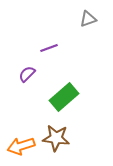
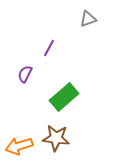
purple line: rotated 42 degrees counterclockwise
purple semicircle: moved 2 px left; rotated 18 degrees counterclockwise
orange arrow: moved 2 px left
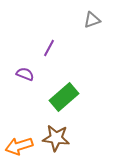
gray triangle: moved 4 px right, 1 px down
purple semicircle: rotated 84 degrees clockwise
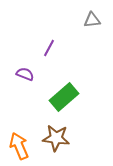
gray triangle: rotated 12 degrees clockwise
orange arrow: rotated 84 degrees clockwise
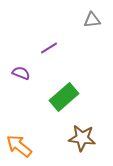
purple line: rotated 30 degrees clockwise
purple semicircle: moved 4 px left, 1 px up
brown star: moved 26 px right
orange arrow: rotated 28 degrees counterclockwise
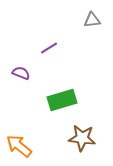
green rectangle: moved 2 px left, 3 px down; rotated 24 degrees clockwise
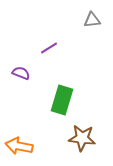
green rectangle: rotated 56 degrees counterclockwise
orange arrow: rotated 28 degrees counterclockwise
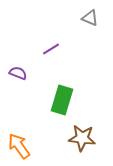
gray triangle: moved 2 px left, 2 px up; rotated 30 degrees clockwise
purple line: moved 2 px right, 1 px down
purple semicircle: moved 3 px left
orange arrow: rotated 44 degrees clockwise
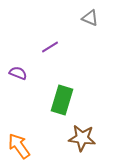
purple line: moved 1 px left, 2 px up
